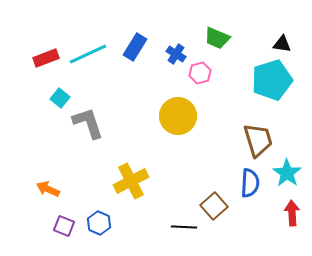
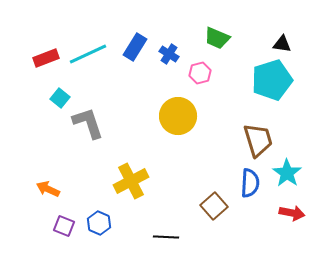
blue cross: moved 7 px left
red arrow: rotated 105 degrees clockwise
black line: moved 18 px left, 10 px down
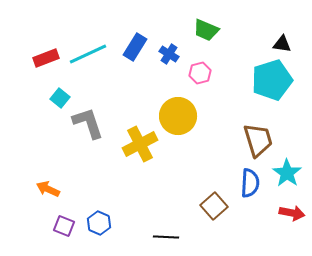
green trapezoid: moved 11 px left, 8 px up
yellow cross: moved 9 px right, 37 px up
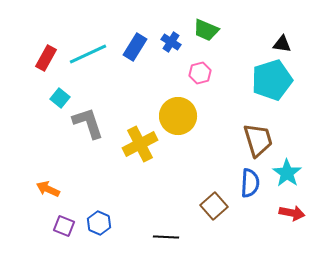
blue cross: moved 2 px right, 12 px up
red rectangle: rotated 40 degrees counterclockwise
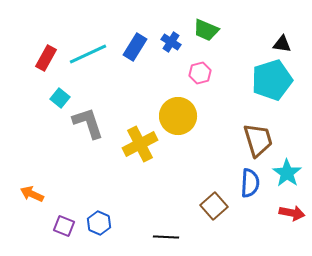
orange arrow: moved 16 px left, 5 px down
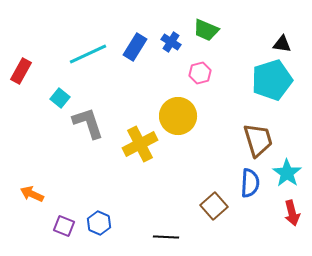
red rectangle: moved 25 px left, 13 px down
red arrow: rotated 65 degrees clockwise
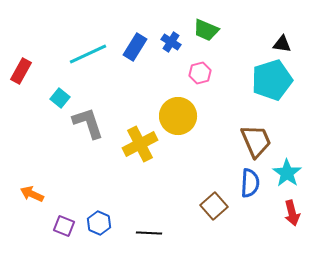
brown trapezoid: moved 2 px left, 1 px down; rotated 6 degrees counterclockwise
black line: moved 17 px left, 4 px up
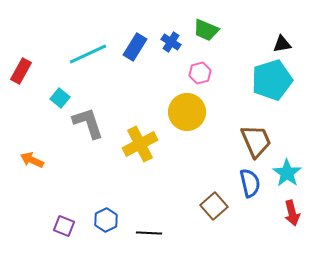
black triangle: rotated 18 degrees counterclockwise
yellow circle: moved 9 px right, 4 px up
blue semicircle: rotated 16 degrees counterclockwise
orange arrow: moved 34 px up
blue hexagon: moved 7 px right, 3 px up; rotated 10 degrees clockwise
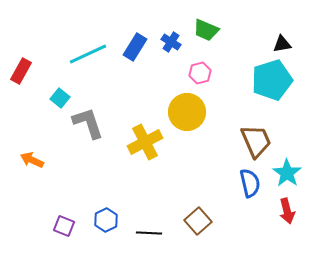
yellow cross: moved 5 px right, 2 px up
brown square: moved 16 px left, 15 px down
red arrow: moved 5 px left, 2 px up
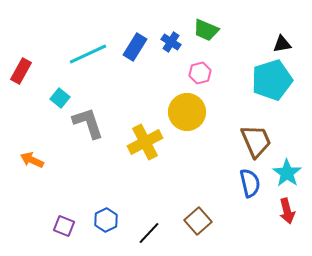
black line: rotated 50 degrees counterclockwise
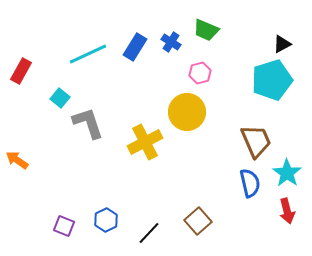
black triangle: rotated 18 degrees counterclockwise
orange arrow: moved 15 px left; rotated 10 degrees clockwise
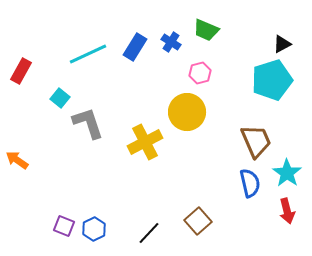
blue hexagon: moved 12 px left, 9 px down
